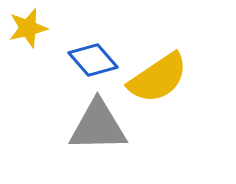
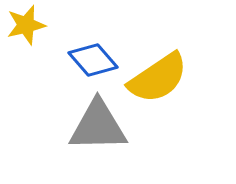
yellow star: moved 2 px left, 3 px up
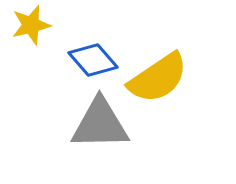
yellow star: moved 5 px right
gray triangle: moved 2 px right, 2 px up
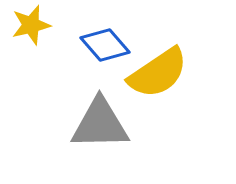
blue diamond: moved 12 px right, 15 px up
yellow semicircle: moved 5 px up
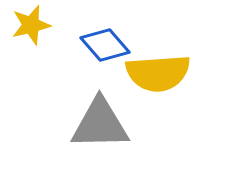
yellow semicircle: rotated 30 degrees clockwise
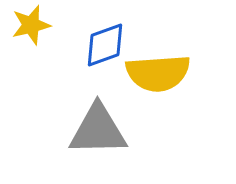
blue diamond: rotated 69 degrees counterclockwise
gray triangle: moved 2 px left, 6 px down
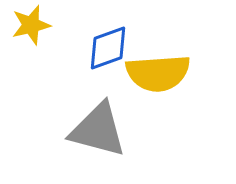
blue diamond: moved 3 px right, 3 px down
gray triangle: rotated 16 degrees clockwise
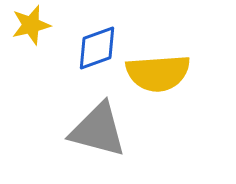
blue diamond: moved 11 px left
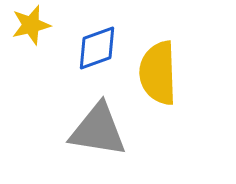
yellow semicircle: rotated 92 degrees clockwise
gray triangle: rotated 6 degrees counterclockwise
